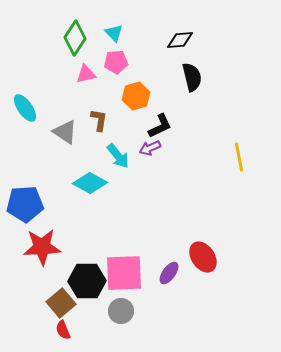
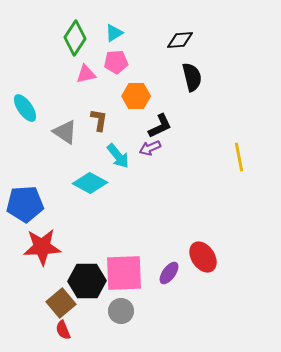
cyan triangle: rotated 42 degrees clockwise
orange hexagon: rotated 16 degrees clockwise
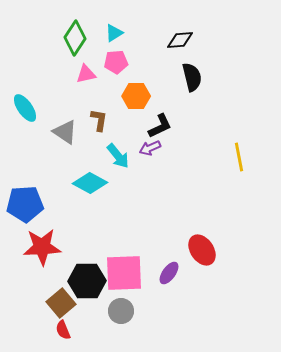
red ellipse: moved 1 px left, 7 px up
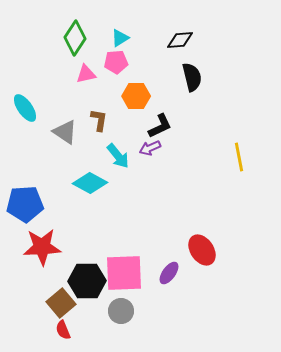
cyan triangle: moved 6 px right, 5 px down
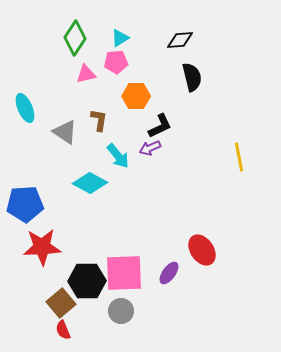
cyan ellipse: rotated 12 degrees clockwise
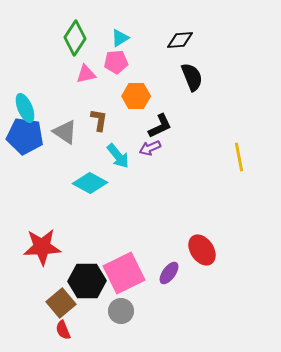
black semicircle: rotated 8 degrees counterclockwise
blue pentagon: moved 68 px up; rotated 12 degrees clockwise
pink square: rotated 24 degrees counterclockwise
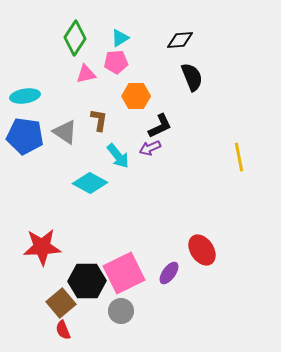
cyan ellipse: moved 12 px up; rotated 76 degrees counterclockwise
